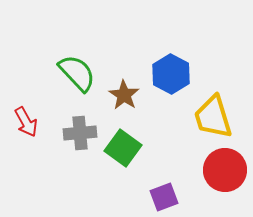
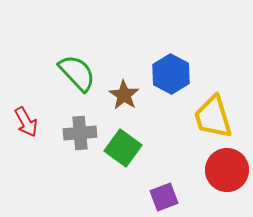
red circle: moved 2 px right
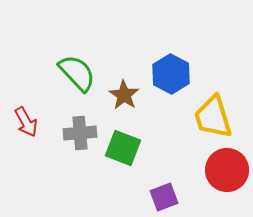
green square: rotated 15 degrees counterclockwise
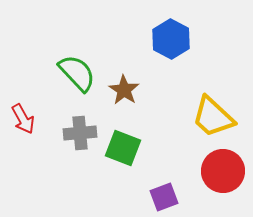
blue hexagon: moved 35 px up
brown star: moved 5 px up
yellow trapezoid: rotated 30 degrees counterclockwise
red arrow: moved 3 px left, 3 px up
red circle: moved 4 px left, 1 px down
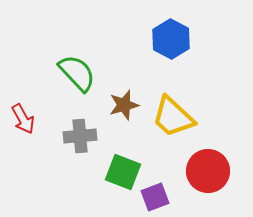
brown star: moved 15 px down; rotated 24 degrees clockwise
yellow trapezoid: moved 40 px left
gray cross: moved 3 px down
green square: moved 24 px down
red circle: moved 15 px left
purple square: moved 9 px left
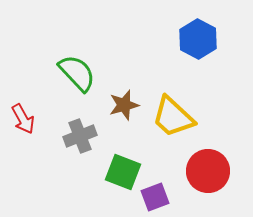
blue hexagon: moved 27 px right
gray cross: rotated 16 degrees counterclockwise
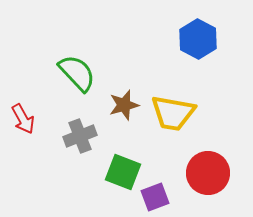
yellow trapezoid: moved 4 px up; rotated 33 degrees counterclockwise
red circle: moved 2 px down
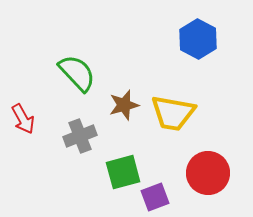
green square: rotated 36 degrees counterclockwise
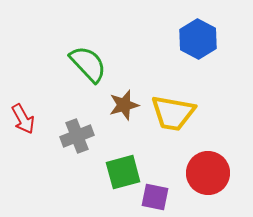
green semicircle: moved 11 px right, 9 px up
gray cross: moved 3 px left
purple square: rotated 32 degrees clockwise
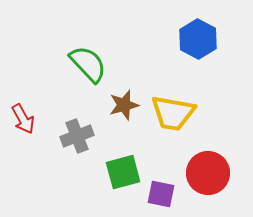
purple square: moved 6 px right, 3 px up
